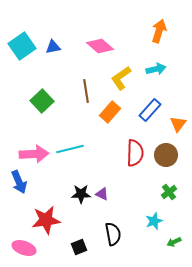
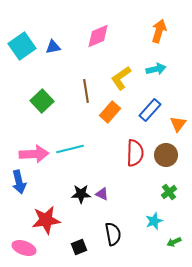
pink diamond: moved 2 px left, 10 px up; rotated 64 degrees counterclockwise
blue arrow: rotated 10 degrees clockwise
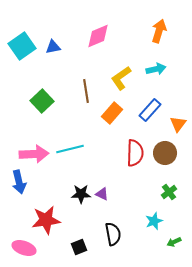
orange rectangle: moved 2 px right, 1 px down
brown circle: moved 1 px left, 2 px up
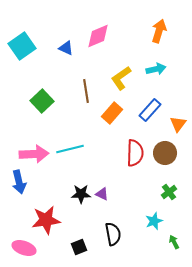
blue triangle: moved 13 px right, 1 px down; rotated 35 degrees clockwise
green arrow: rotated 88 degrees clockwise
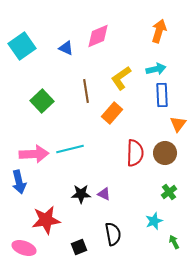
blue rectangle: moved 12 px right, 15 px up; rotated 45 degrees counterclockwise
purple triangle: moved 2 px right
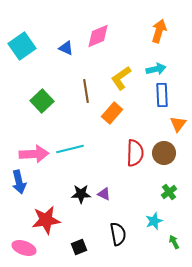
brown circle: moved 1 px left
black semicircle: moved 5 px right
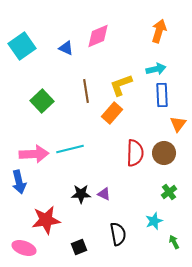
yellow L-shape: moved 7 px down; rotated 15 degrees clockwise
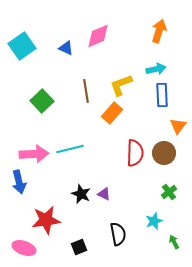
orange triangle: moved 2 px down
black star: rotated 24 degrees clockwise
